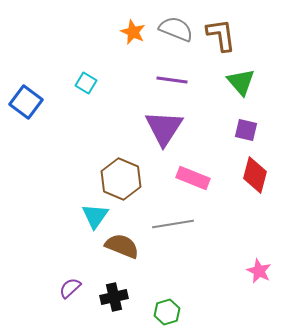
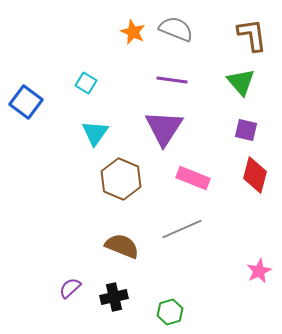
brown L-shape: moved 31 px right
cyan triangle: moved 83 px up
gray line: moved 9 px right, 5 px down; rotated 15 degrees counterclockwise
pink star: rotated 20 degrees clockwise
green hexagon: moved 3 px right
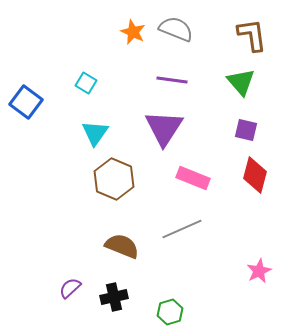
brown hexagon: moved 7 px left
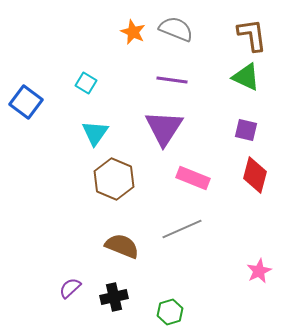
green triangle: moved 5 px right, 5 px up; rotated 24 degrees counterclockwise
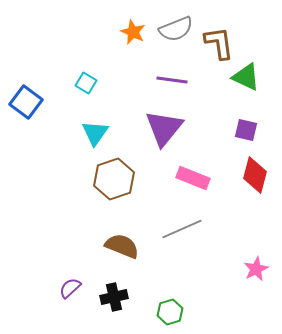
gray semicircle: rotated 136 degrees clockwise
brown L-shape: moved 33 px left, 8 px down
purple triangle: rotated 6 degrees clockwise
brown hexagon: rotated 18 degrees clockwise
pink star: moved 3 px left, 2 px up
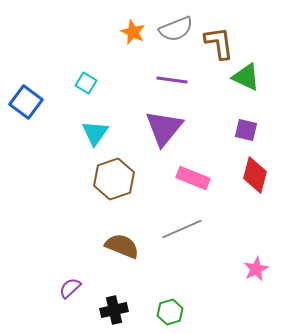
black cross: moved 13 px down
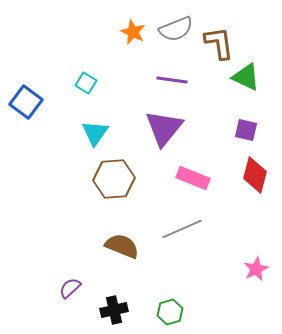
brown hexagon: rotated 15 degrees clockwise
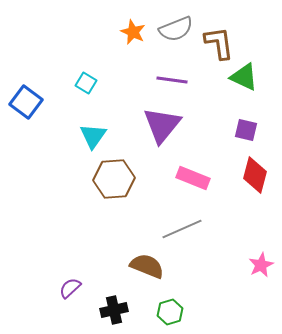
green triangle: moved 2 px left
purple triangle: moved 2 px left, 3 px up
cyan triangle: moved 2 px left, 3 px down
brown semicircle: moved 25 px right, 20 px down
pink star: moved 5 px right, 4 px up
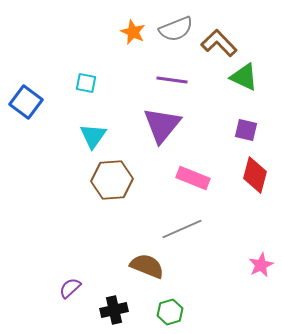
brown L-shape: rotated 36 degrees counterclockwise
cyan square: rotated 20 degrees counterclockwise
brown hexagon: moved 2 px left, 1 px down
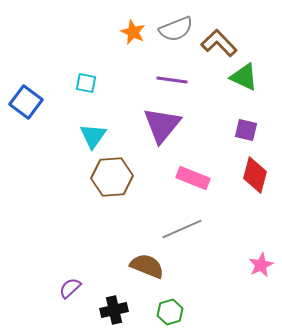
brown hexagon: moved 3 px up
